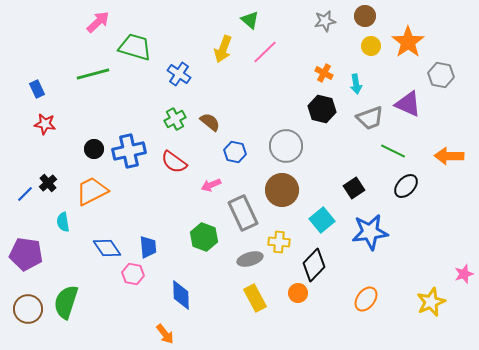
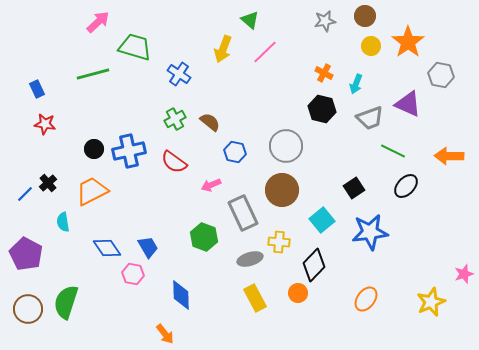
cyan arrow at (356, 84): rotated 30 degrees clockwise
blue trapezoid at (148, 247): rotated 25 degrees counterclockwise
purple pentagon at (26, 254): rotated 20 degrees clockwise
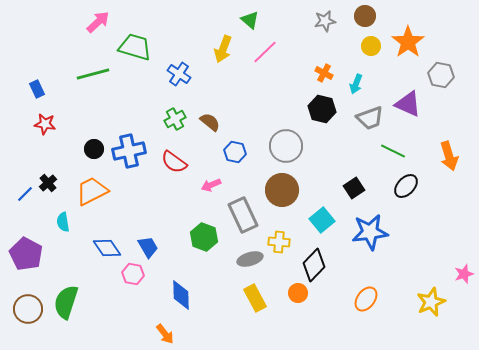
orange arrow at (449, 156): rotated 108 degrees counterclockwise
gray rectangle at (243, 213): moved 2 px down
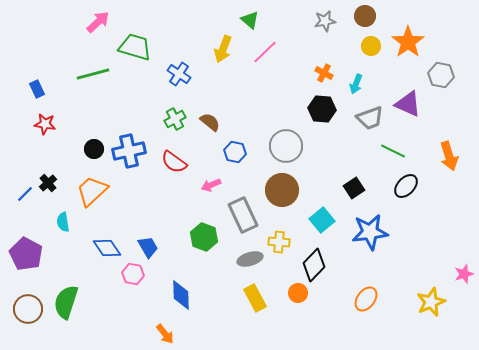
black hexagon at (322, 109): rotated 8 degrees counterclockwise
orange trapezoid at (92, 191): rotated 16 degrees counterclockwise
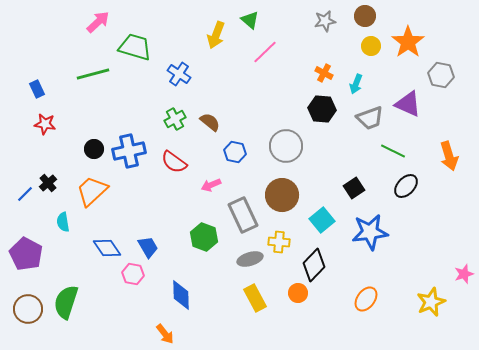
yellow arrow at (223, 49): moved 7 px left, 14 px up
brown circle at (282, 190): moved 5 px down
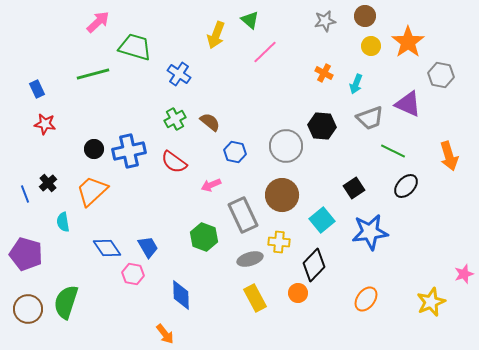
black hexagon at (322, 109): moved 17 px down
blue line at (25, 194): rotated 66 degrees counterclockwise
purple pentagon at (26, 254): rotated 12 degrees counterclockwise
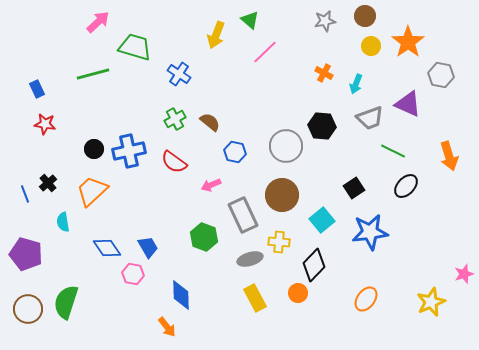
orange arrow at (165, 334): moved 2 px right, 7 px up
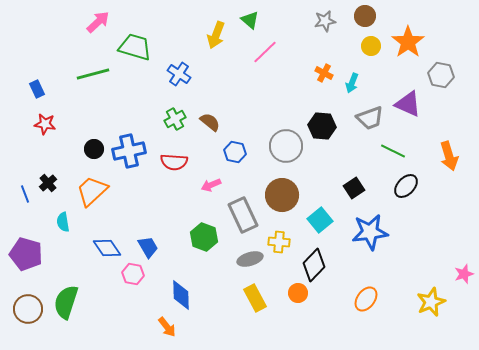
cyan arrow at (356, 84): moved 4 px left, 1 px up
red semicircle at (174, 162): rotated 32 degrees counterclockwise
cyan square at (322, 220): moved 2 px left
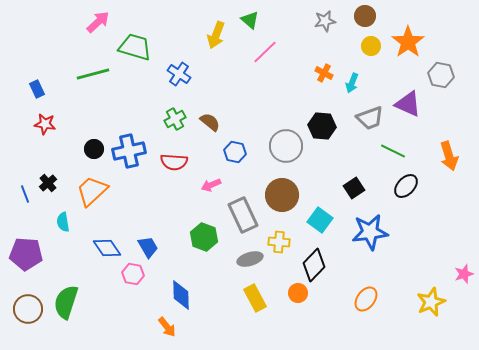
cyan square at (320, 220): rotated 15 degrees counterclockwise
purple pentagon at (26, 254): rotated 12 degrees counterclockwise
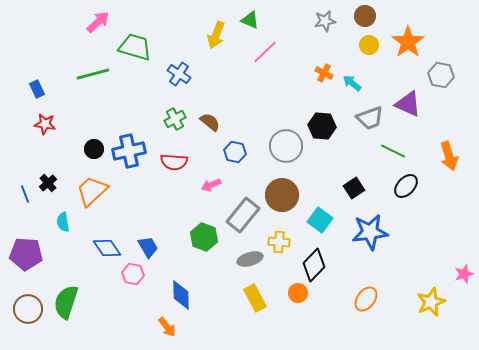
green triangle at (250, 20): rotated 18 degrees counterclockwise
yellow circle at (371, 46): moved 2 px left, 1 px up
cyan arrow at (352, 83): rotated 108 degrees clockwise
gray rectangle at (243, 215): rotated 64 degrees clockwise
